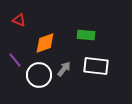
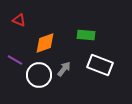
purple line: rotated 21 degrees counterclockwise
white rectangle: moved 4 px right, 1 px up; rotated 15 degrees clockwise
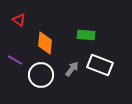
red triangle: rotated 16 degrees clockwise
orange diamond: rotated 65 degrees counterclockwise
gray arrow: moved 8 px right
white circle: moved 2 px right
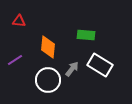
red triangle: moved 1 px down; rotated 32 degrees counterclockwise
orange diamond: moved 3 px right, 4 px down
purple line: rotated 63 degrees counterclockwise
white rectangle: rotated 10 degrees clockwise
white circle: moved 7 px right, 5 px down
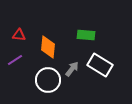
red triangle: moved 14 px down
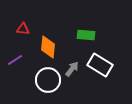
red triangle: moved 4 px right, 6 px up
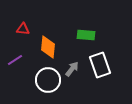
white rectangle: rotated 40 degrees clockwise
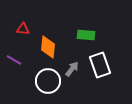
purple line: moved 1 px left; rotated 63 degrees clockwise
white circle: moved 1 px down
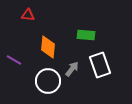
red triangle: moved 5 px right, 14 px up
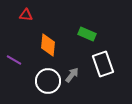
red triangle: moved 2 px left
green rectangle: moved 1 px right, 1 px up; rotated 18 degrees clockwise
orange diamond: moved 2 px up
white rectangle: moved 3 px right, 1 px up
gray arrow: moved 6 px down
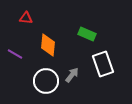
red triangle: moved 3 px down
purple line: moved 1 px right, 6 px up
white circle: moved 2 px left
